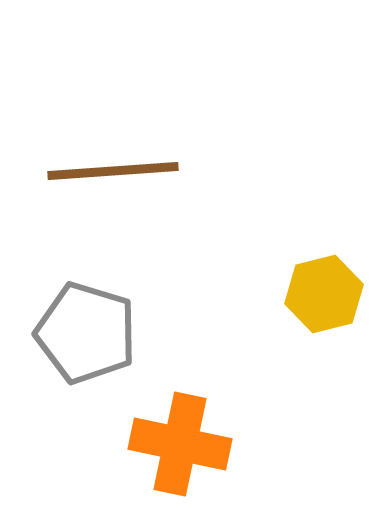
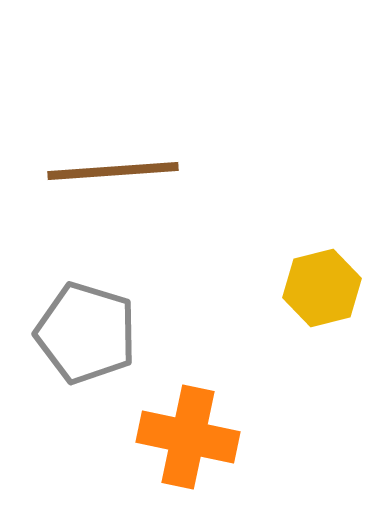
yellow hexagon: moved 2 px left, 6 px up
orange cross: moved 8 px right, 7 px up
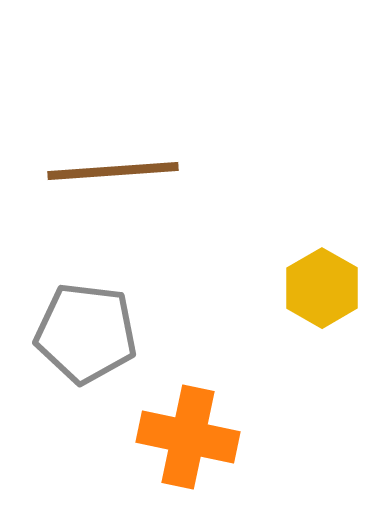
yellow hexagon: rotated 16 degrees counterclockwise
gray pentagon: rotated 10 degrees counterclockwise
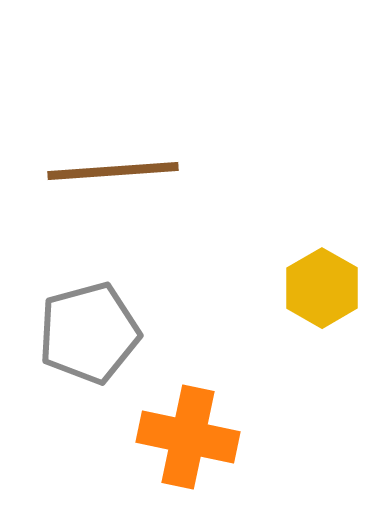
gray pentagon: moved 3 px right; rotated 22 degrees counterclockwise
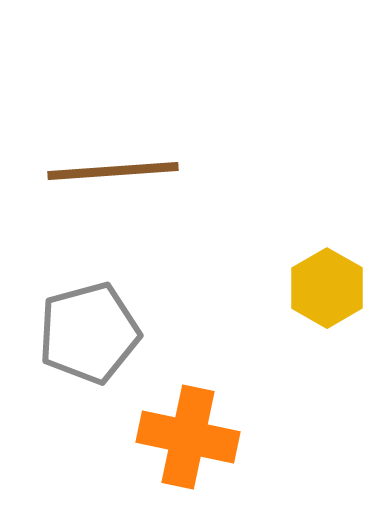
yellow hexagon: moved 5 px right
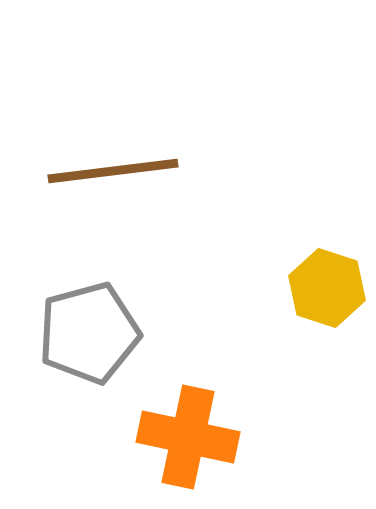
brown line: rotated 3 degrees counterclockwise
yellow hexagon: rotated 12 degrees counterclockwise
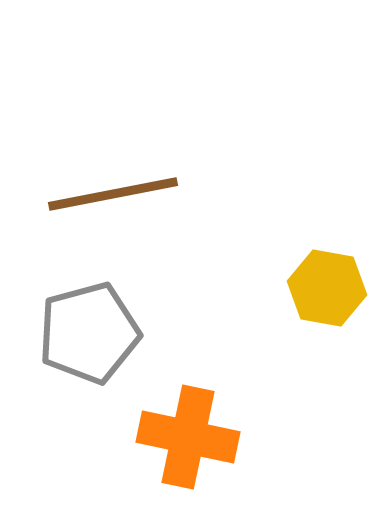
brown line: moved 23 px down; rotated 4 degrees counterclockwise
yellow hexagon: rotated 8 degrees counterclockwise
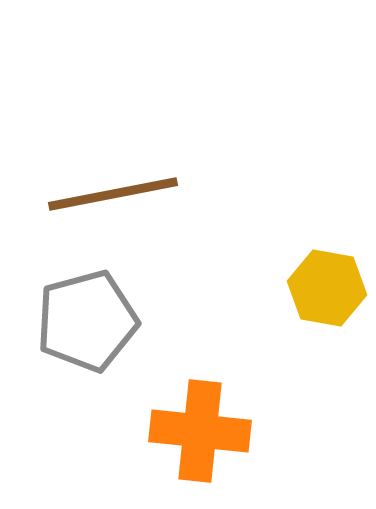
gray pentagon: moved 2 px left, 12 px up
orange cross: moved 12 px right, 6 px up; rotated 6 degrees counterclockwise
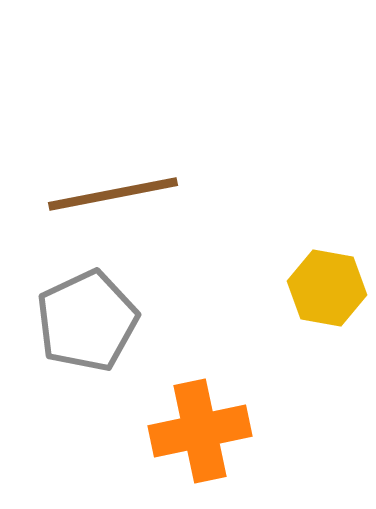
gray pentagon: rotated 10 degrees counterclockwise
orange cross: rotated 18 degrees counterclockwise
